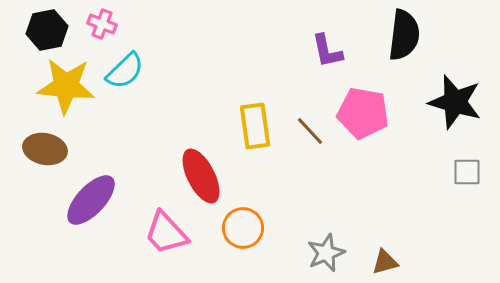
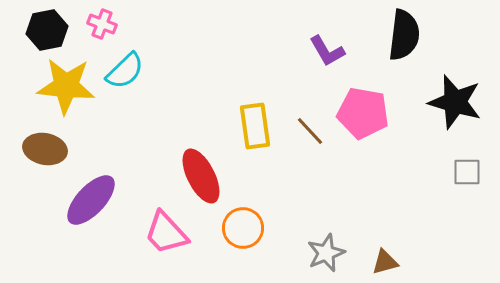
purple L-shape: rotated 18 degrees counterclockwise
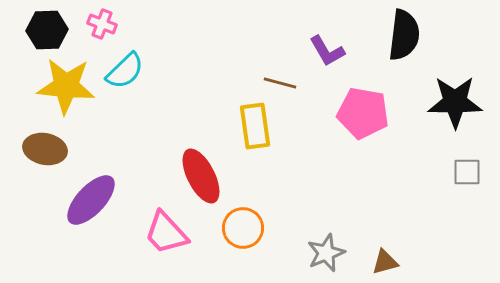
black hexagon: rotated 9 degrees clockwise
black star: rotated 16 degrees counterclockwise
brown line: moved 30 px left, 48 px up; rotated 32 degrees counterclockwise
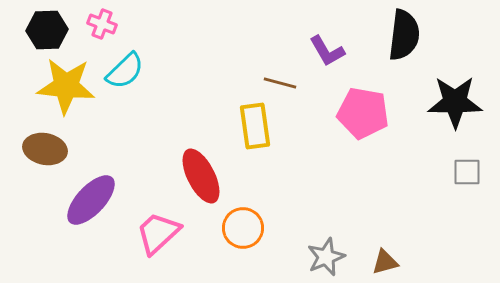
pink trapezoid: moved 8 px left; rotated 90 degrees clockwise
gray star: moved 4 px down
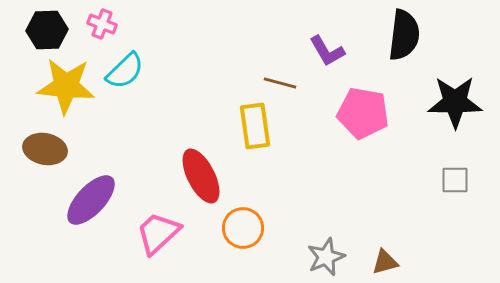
gray square: moved 12 px left, 8 px down
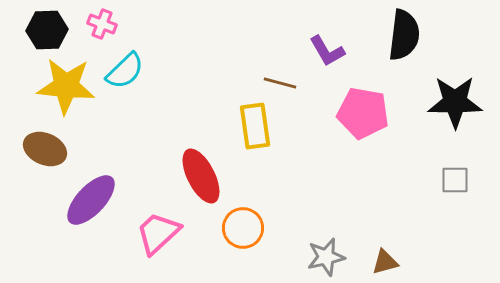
brown ellipse: rotated 12 degrees clockwise
gray star: rotated 9 degrees clockwise
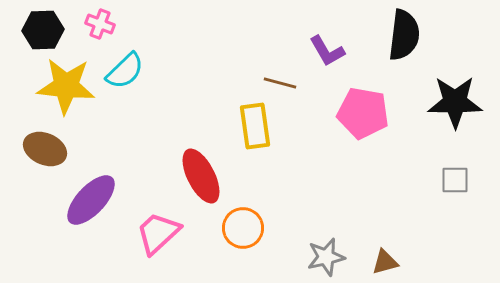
pink cross: moved 2 px left
black hexagon: moved 4 px left
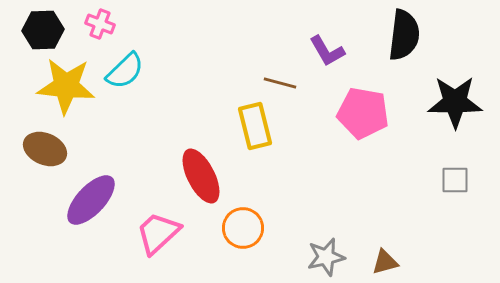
yellow rectangle: rotated 6 degrees counterclockwise
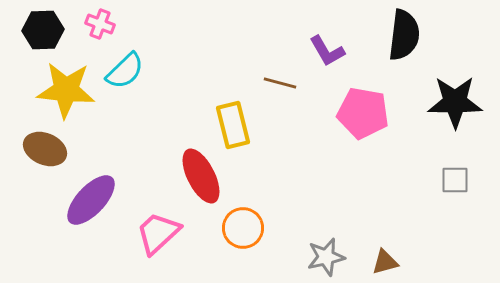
yellow star: moved 4 px down
yellow rectangle: moved 22 px left, 1 px up
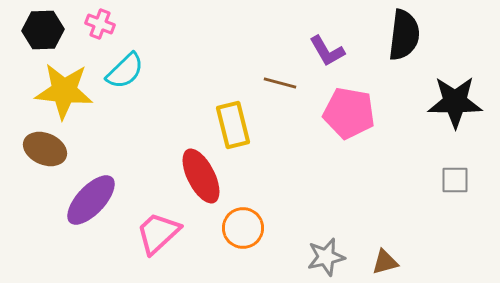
yellow star: moved 2 px left, 1 px down
pink pentagon: moved 14 px left
